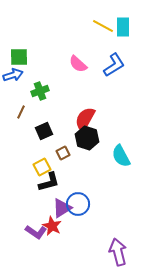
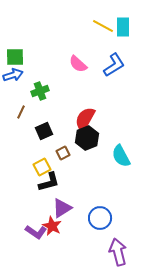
green square: moved 4 px left
black hexagon: rotated 20 degrees clockwise
blue circle: moved 22 px right, 14 px down
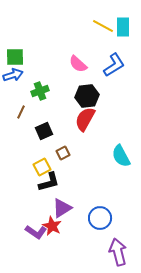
black hexagon: moved 42 px up; rotated 15 degrees clockwise
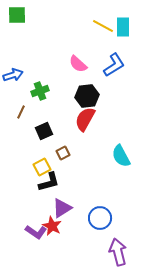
green square: moved 2 px right, 42 px up
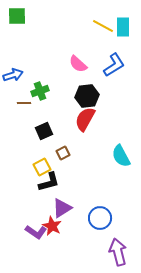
green square: moved 1 px down
brown line: moved 3 px right, 9 px up; rotated 64 degrees clockwise
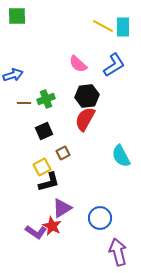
green cross: moved 6 px right, 8 px down
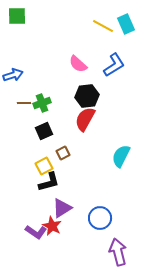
cyan rectangle: moved 3 px right, 3 px up; rotated 24 degrees counterclockwise
green cross: moved 4 px left, 4 px down
cyan semicircle: rotated 55 degrees clockwise
yellow square: moved 2 px right, 1 px up
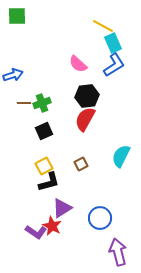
cyan rectangle: moved 13 px left, 19 px down
brown square: moved 18 px right, 11 px down
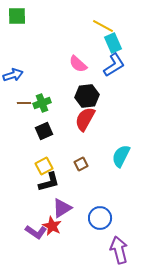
purple arrow: moved 1 px right, 2 px up
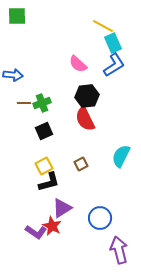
blue arrow: rotated 24 degrees clockwise
red semicircle: rotated 55 degrees counterclockwise
